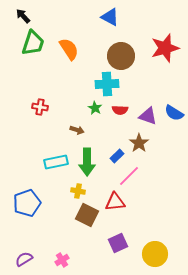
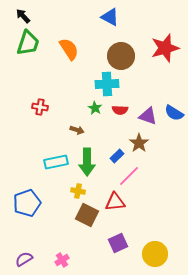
green trapezoid: moved 5 px left
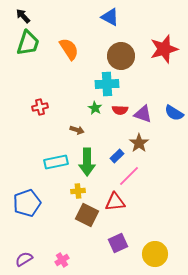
red star: moved 1 px left, 1 px down
red cross: rotated 21 degrees counterclockwise
purple triangle: moved 5 px left, 2 px up
yellow cross: rotated 16 degrees counterclockwise
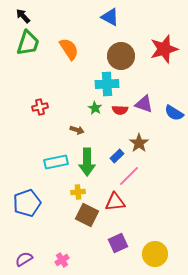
purple triangle: moved 1 px right, 10 px up
yellow cross: moved 1 px down
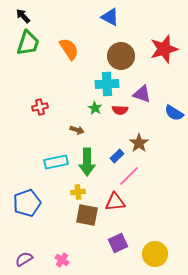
purple triangle: moved 2 px left, 10 px up
brown square: rotated 15 degrees counterclockwise
pink cross: rotated 24 degrees counterclockwise
